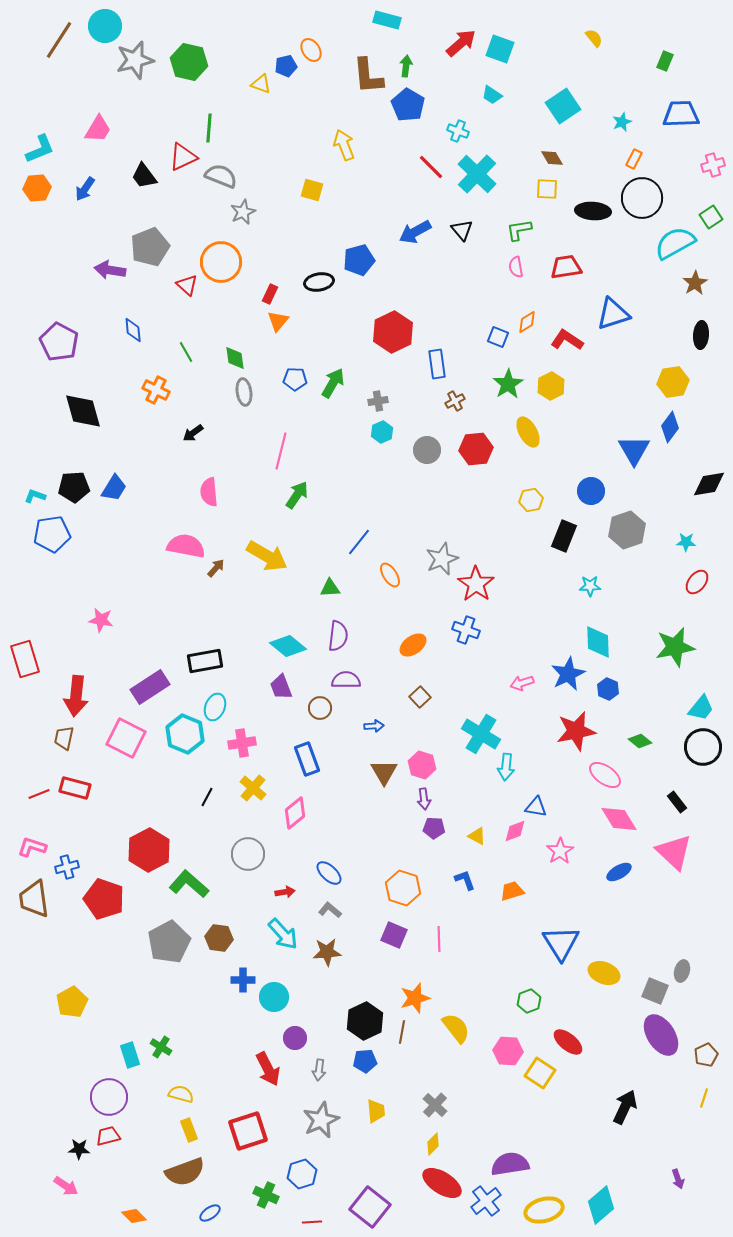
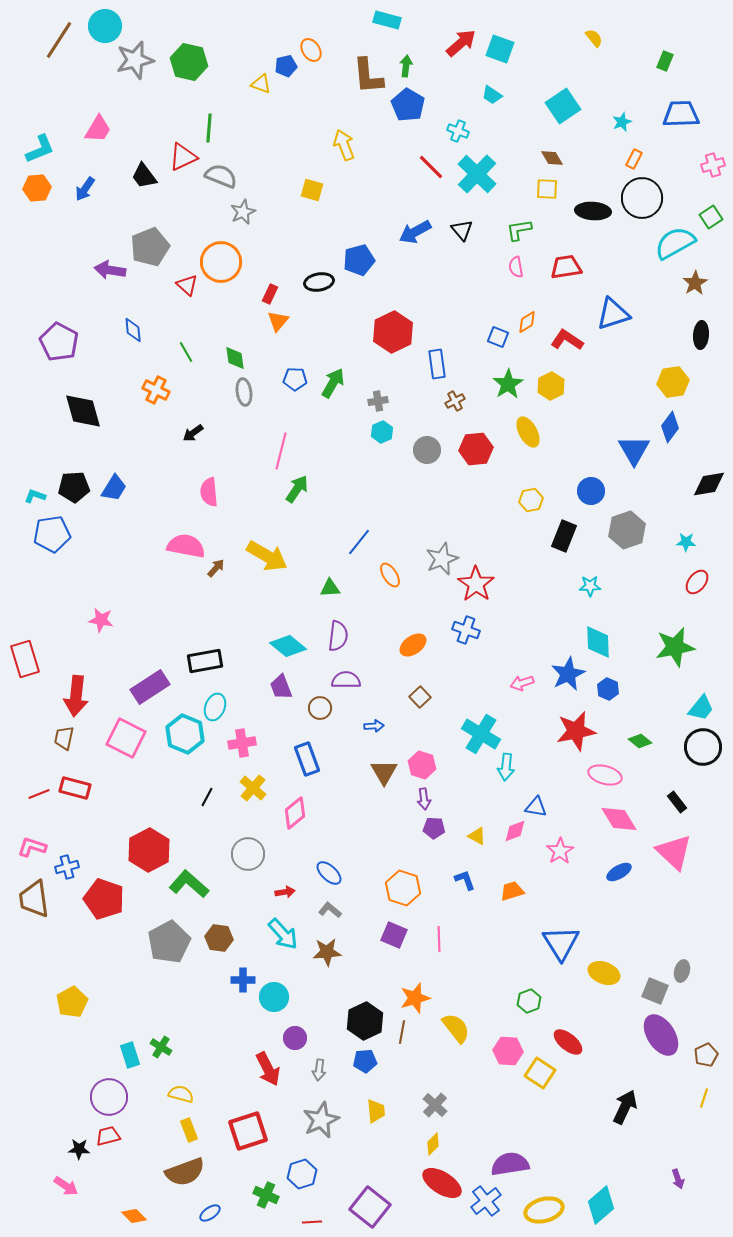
green arrow at (297, 495): moved 6 px up
pink ellipse at (605, 775): rotated 20 degrees counterclockwise
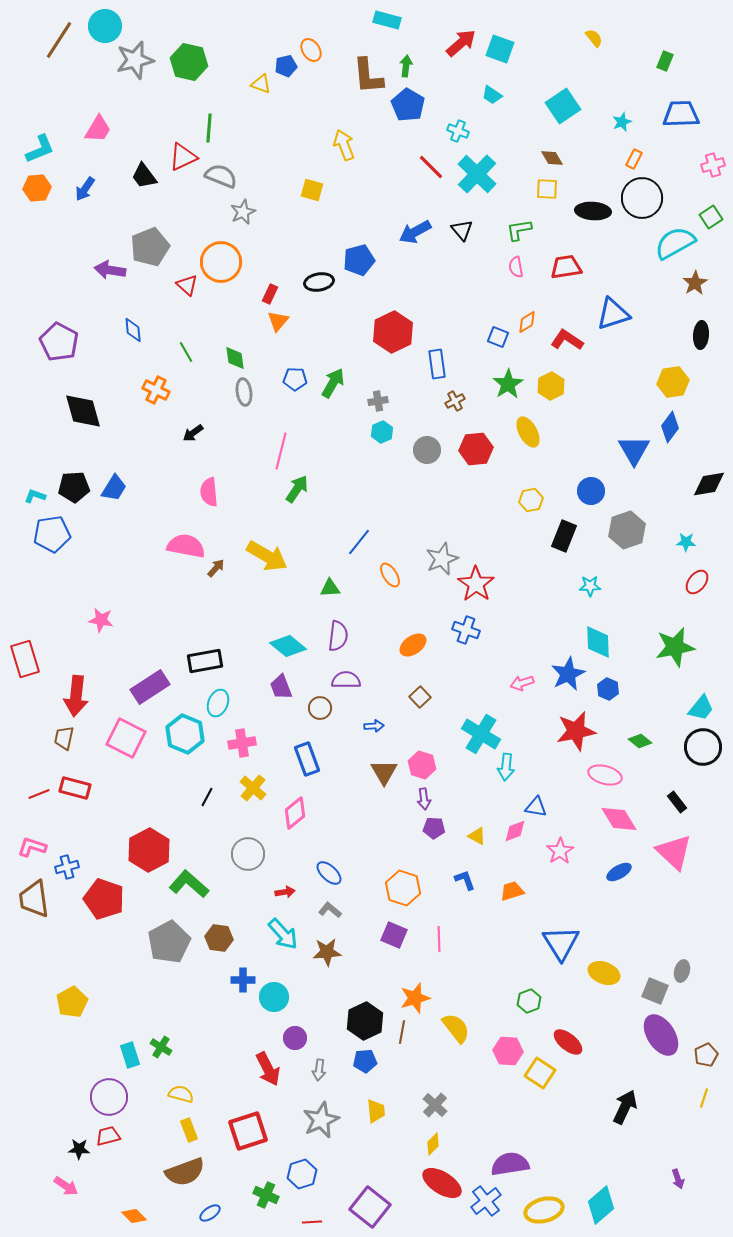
cyan ellipse at (215, 707): moved 3 px right, 4 px up
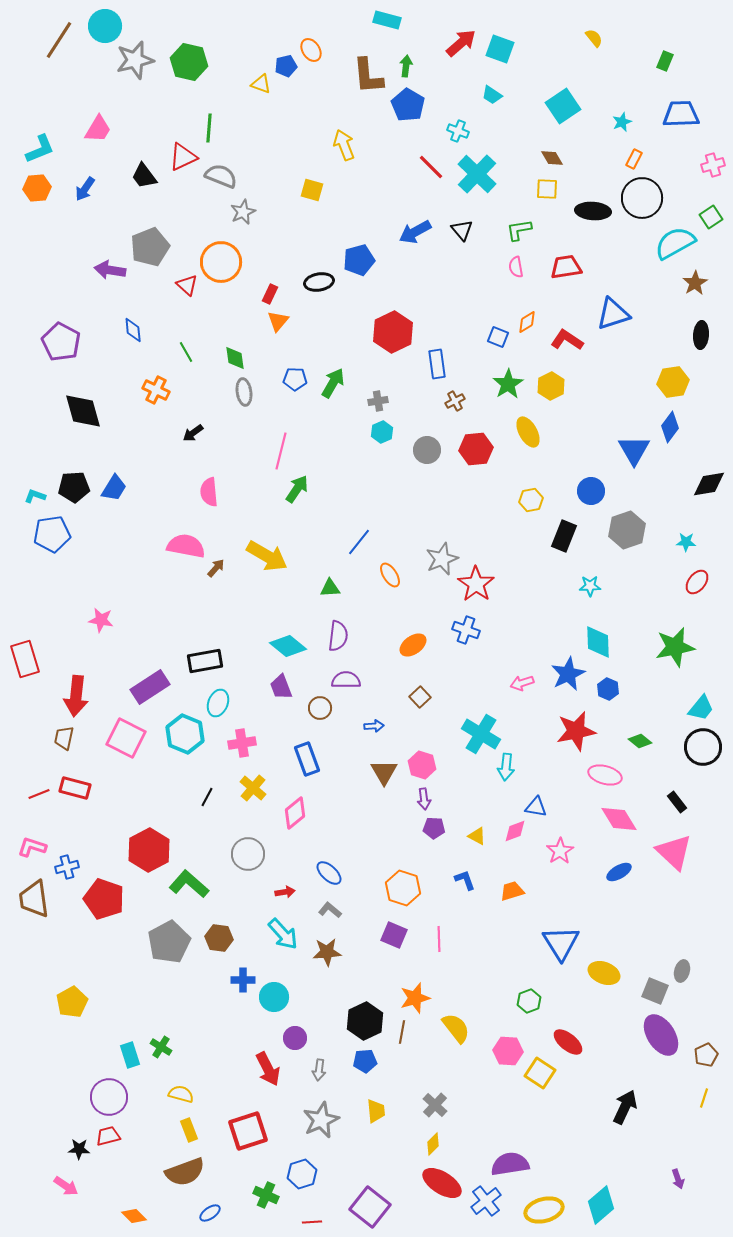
purple pentagon at (59, 342): moved 2 px right
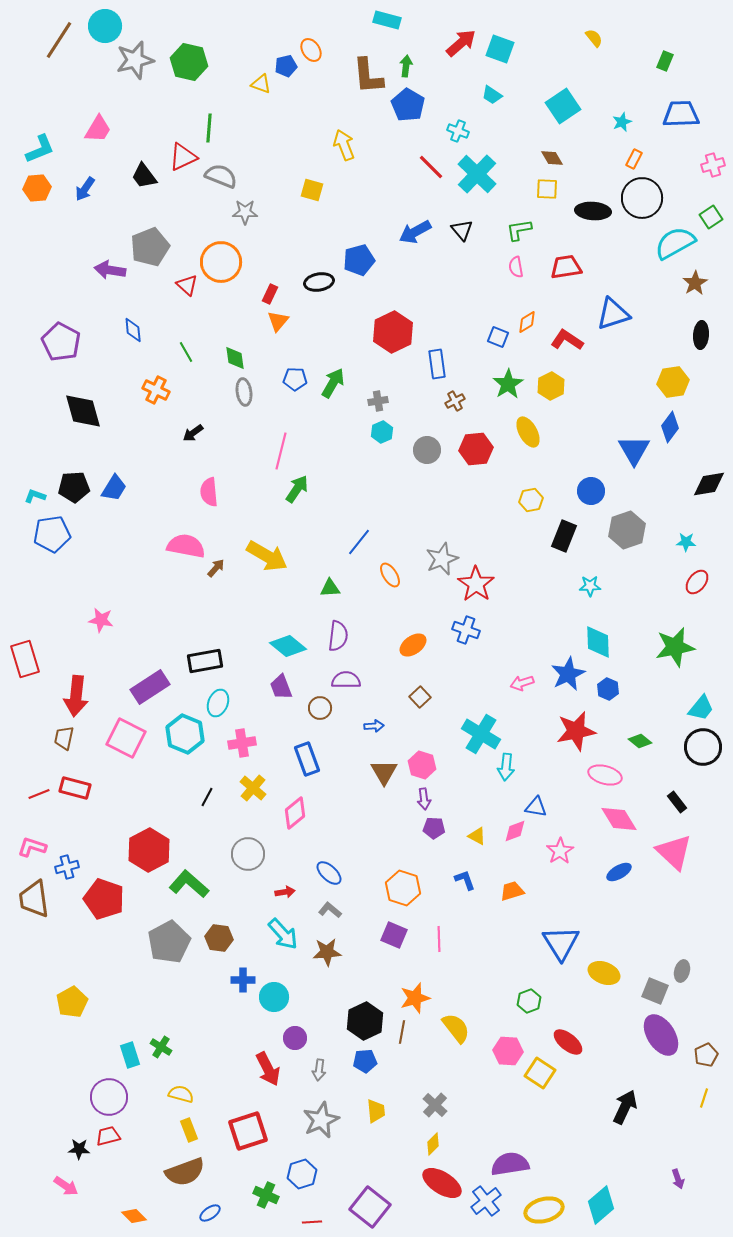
gray star at (243, 212): moved 2 px right; rotated 25 degrees clockwise
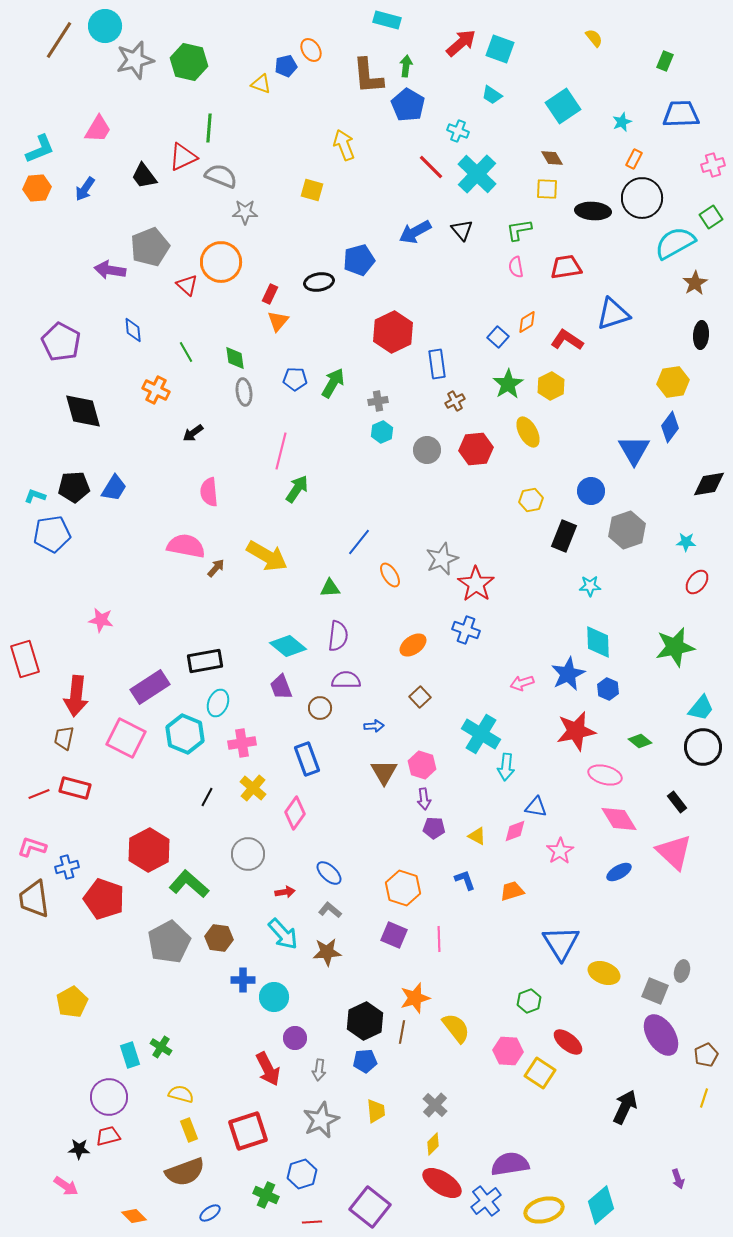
blue square at (498, 337): rotated 20 degrees clockwise
pink diamond at (295, 813): rotated 16 degrees counterclockwise
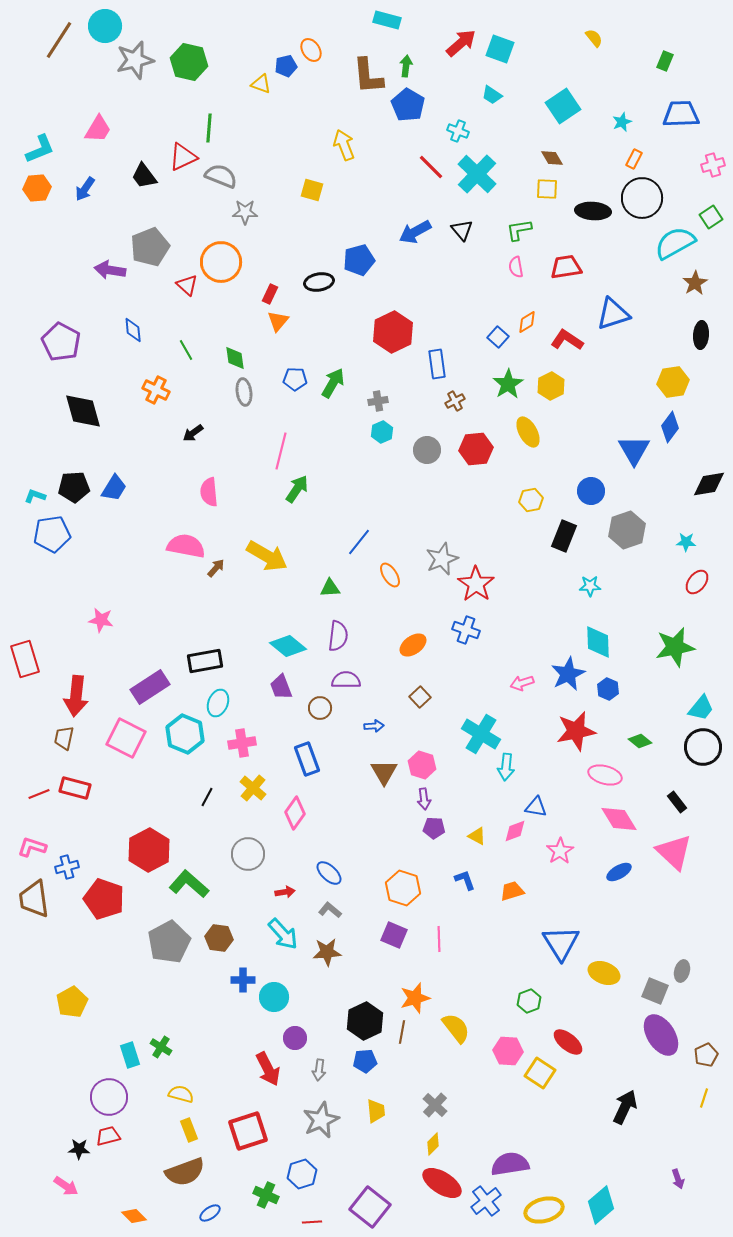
green line at (186, 352): moved 2 px up
